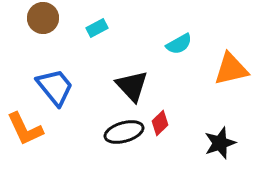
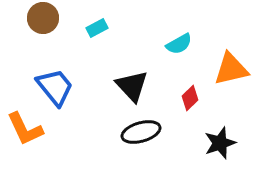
red diamond: moved 30 px right, 25 px up
black ellipse: moved 17 px right
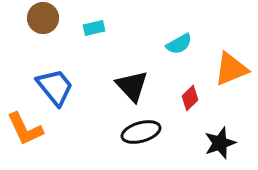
cyan rectangle: moved 3 px left; rotated 15 degrees clockwise
orange triangle: rotated 9 degrees counterclockwise
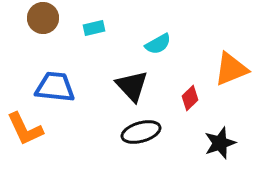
cyan semicircle: moved 21 px left
blue trapezoid: rotated 45 degrees counterclockwise
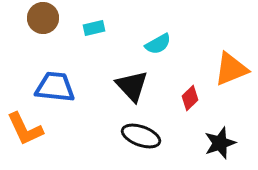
black ellipse: moved 4 px down; rotated 36 degrees clockwise
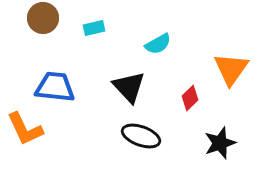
orange triangle: rotated 33 degrees counterclockwise
black triangle: moved 3 px left, 1 px down
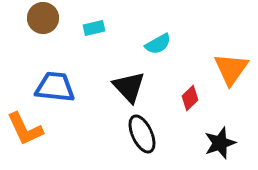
black ellipse: moved 1 px right, 2 px up; rotated 45 degrees clockwise
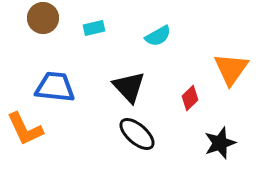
cyan semicircle: moved 8 px up
black ellipse: moved 5 px left; rotated 24 degrees counterclockwise
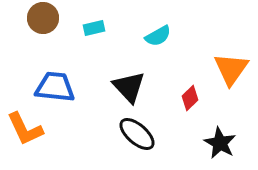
black star: rotated 24 degrees counterclockwise
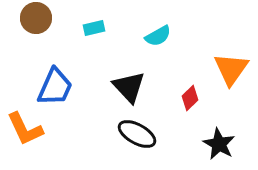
brown circle: moved 7 px left
blue trapezoid: rotated 108 degrees clockwise
black ellipse: rotated 12 degrees counterclockwise
black star: moved 1 px left, 1 px down
